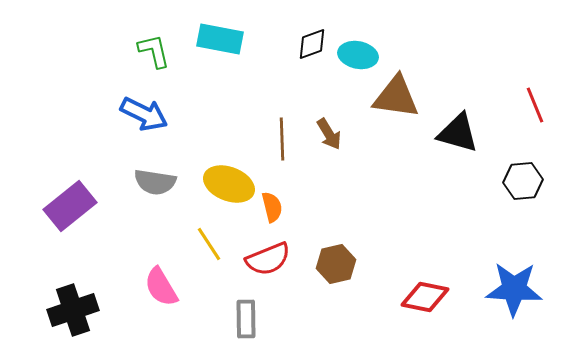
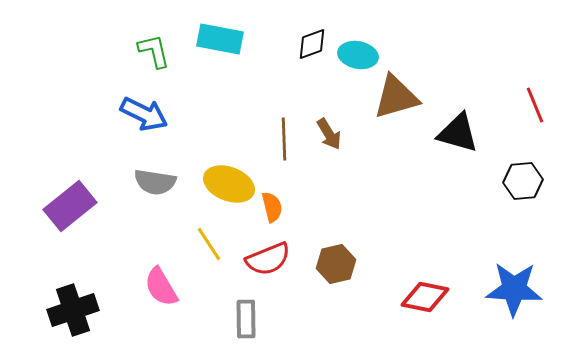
brown triangle: rotated 24 degrees counterclockwise
brown line: moved 2 px right
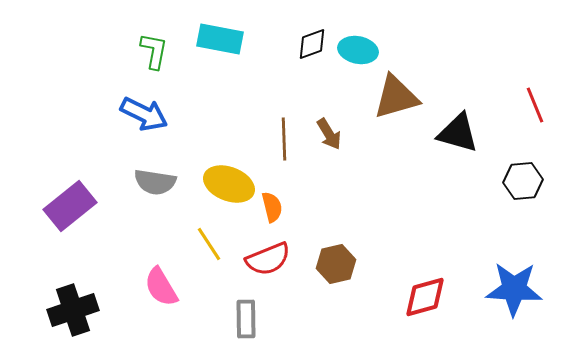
green L-shape: rotated 24 degrees clockwise
cyan ellipse: moved 5 px up
red diamond: rotated 27 degrees counterclockwise
